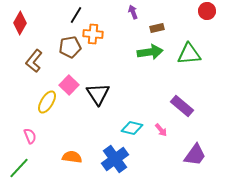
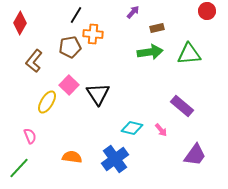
purple arrow: rotated 64 degrees clockwise
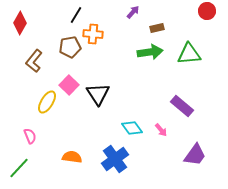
cyan diamond: rotated 40 degrees clockwise
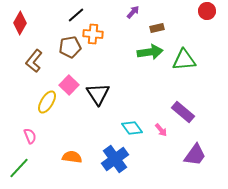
black line: rotated 18 degrees clockwise
green triangle: moved 5 px left, 6 px down
purple rectangle: moved 1 px right, 6 px down
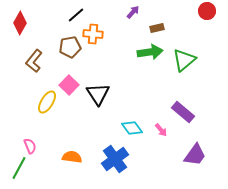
green triangle: rotated 35 degrees counterclockwise
pink semicircle: moved 10 px down
green line: rotated 15 degrees counterclockwise
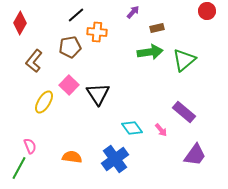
orange cross: moved 4 px right, 2 px up
yellow ellipse: moved 3 px left
purple rectangle: moved 1 px right
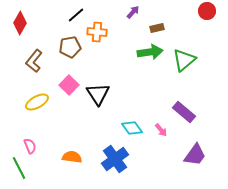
yellow ellipse: moved 7 px left; rotated 30 degrees clockwise
green line: rotated 55 degrees counterclockwise
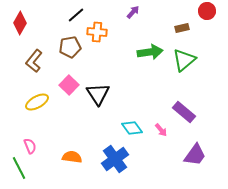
brown rectangle: moved 25 px right
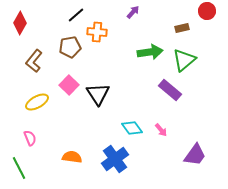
purple rectangle: moved 14 px left, 22 px up
pink semicircle: moved 8 px up
